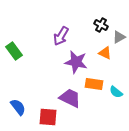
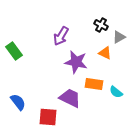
blue semicircle: moved 5 px up
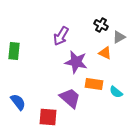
green rectangle: rotated 42 degrees clockwise
purple trapezoid: rotated 15 degrees clockwise
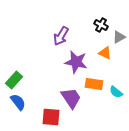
green rectangle: moved 29 px down; rotated 36 degrees clockwise
purple trapezoid: moved 1 px right; rotated 15 degrees clockwise
red square: moved 3 px right
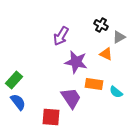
orange triangle: moved 1 px right, 1 px down
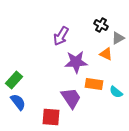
gray triangle: moved 1 px left, 1 px down
purple star: rotated 15 degrees counterclockwise
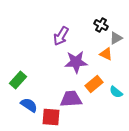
gray triangle: moved 2 px left
green rectangle: moved 4 px right
orange rectangle: rotated 48 degrees counterclockwise
purple trapezoid: moved 1 px down; rotated 60 degrees counterclockwise
blue semicircle: moved 11 px right, 3 px down; rotated 18 degrees counterclockwise
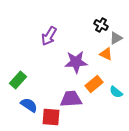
purple arrow: moved 12 px left
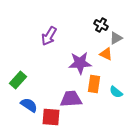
purple star: moved 4 px right, 1 px down
orange rectangle: rotated 42 degrees counterclockwise
